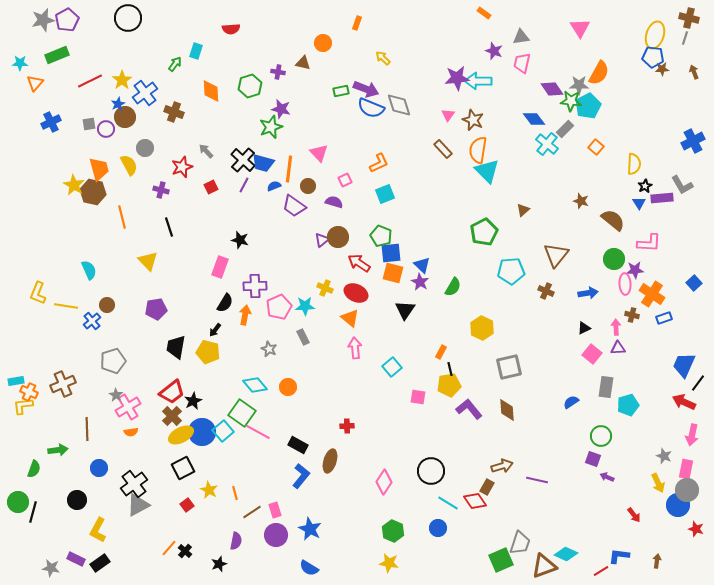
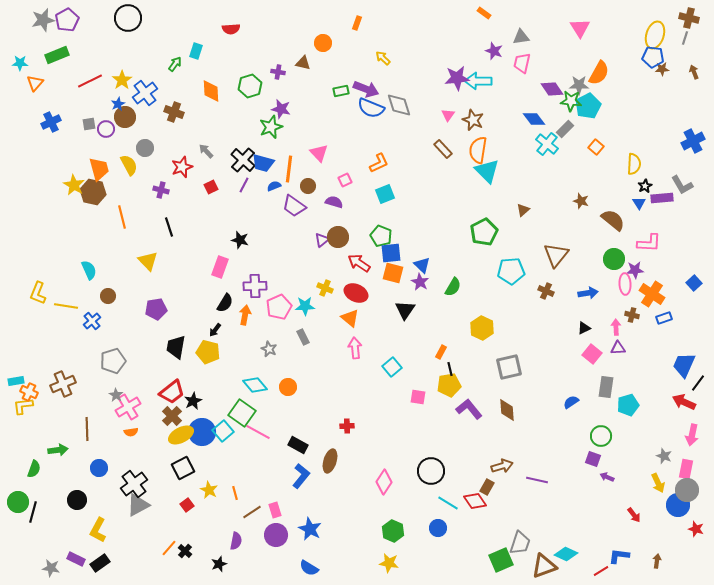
brown circle at (107, 305): moved 1 px right, 9 px up
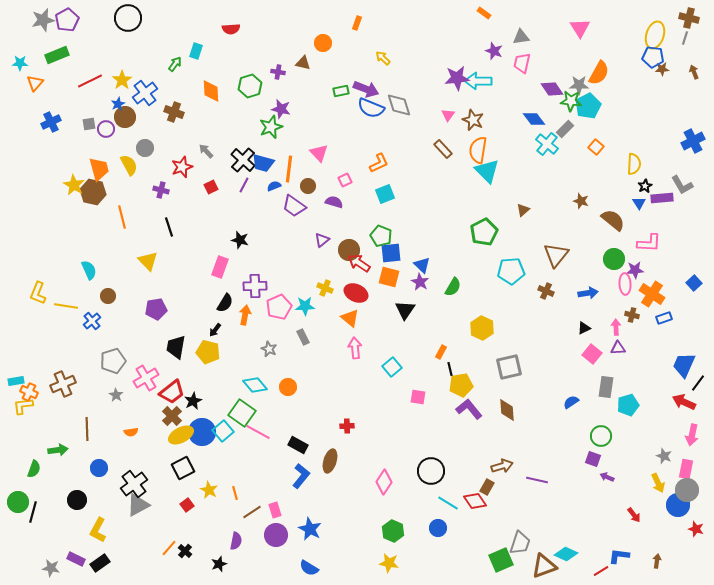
brown circle at (338, 237): moved 11 px right, 13 px down
orange square at (393, 273): moved 4 px left, 4 px down
yellow pentagon at (449, 385): moved 12 px right
pink cross at (128, 407): moved 18 px right, 29 px up
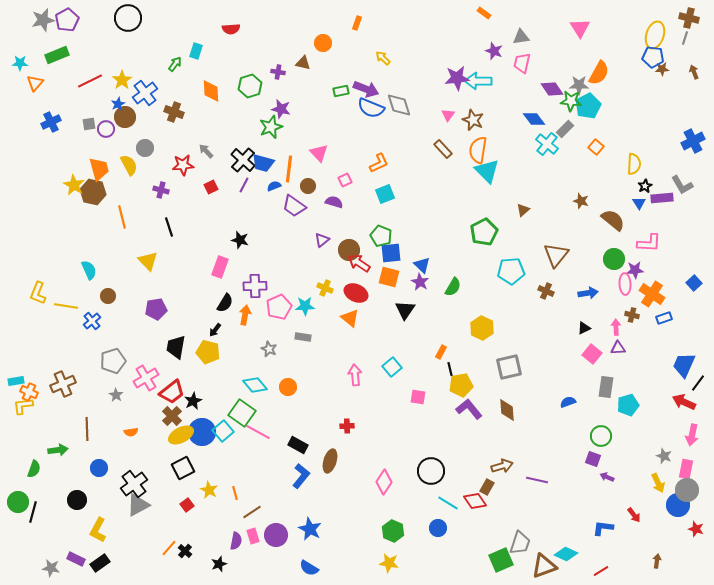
red star at (182, 167): moved 1 px right, 2 px up; rotated 15 degrees clockwise
gray rectangle at (303, 337): rotated 56 degrees counterclockwise
pink arrow at (355, 348): moved 27 px down
blue semicircle at (571, 402): moved 3 px left; rotated 14 degrees clockwise
pink rectangle at (275, 510): moved 22 px left, 26 px down
blue L-shape at (619, 556): moved 16 px left, 28 px up
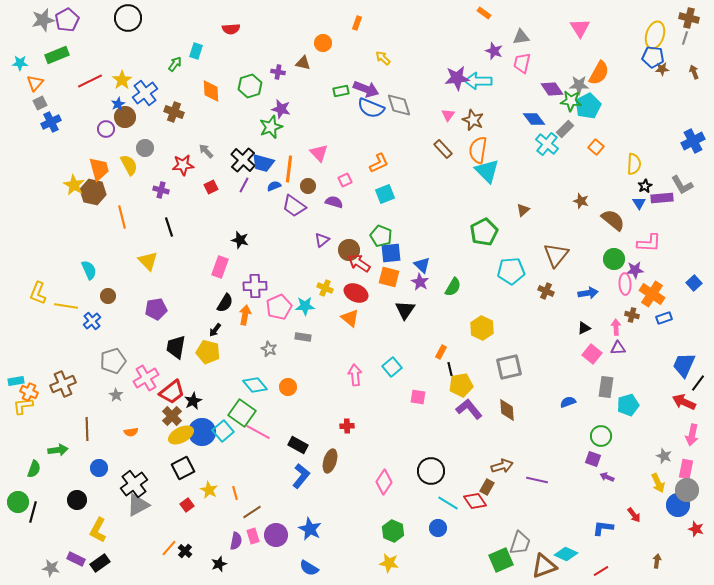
gray square at (89, 124): moved 49 px left, 21 px up; rotated 16 degrees counterclockwise
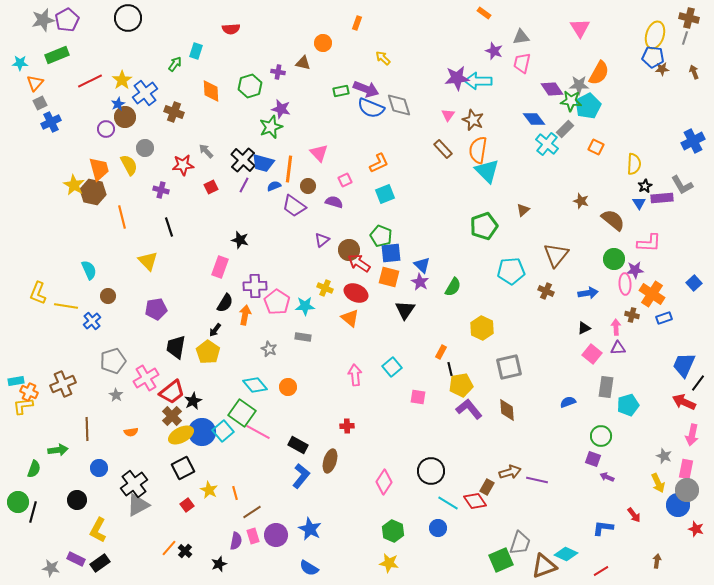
orange square at (596, 147): rotated 14 degrees counterclockwise
green pentagon at (484, 232): moved 6 px up; rotated 8 degrees clockwise
pink pentagon at (279, 307): moved 2 px left, 5 px up; rotated 15 degrees counterclockwise
yellow pentagon at (208, 352): rotated 20 degrees clockwise
brown arrow at (502, 466): moved 8 px right, 6 px down
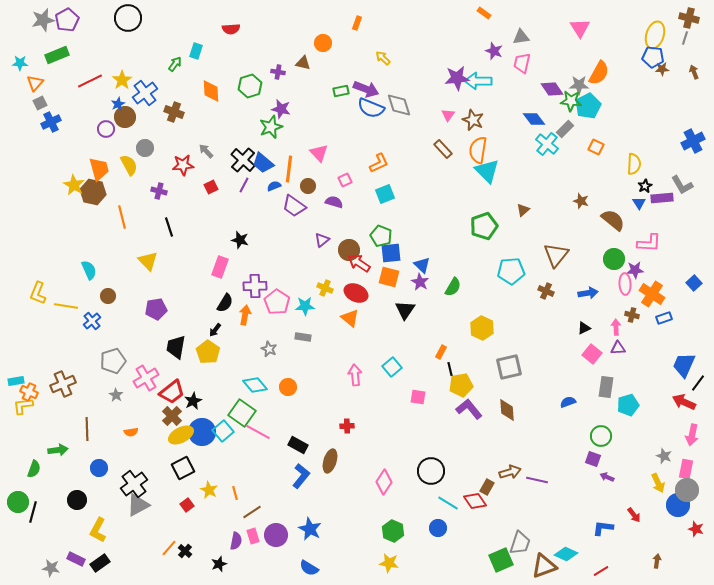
blue trapezoid at (263, 163): rotated 25 degrees clockwise
purple cross at (161, 190): moved 2 px left, 1 px down
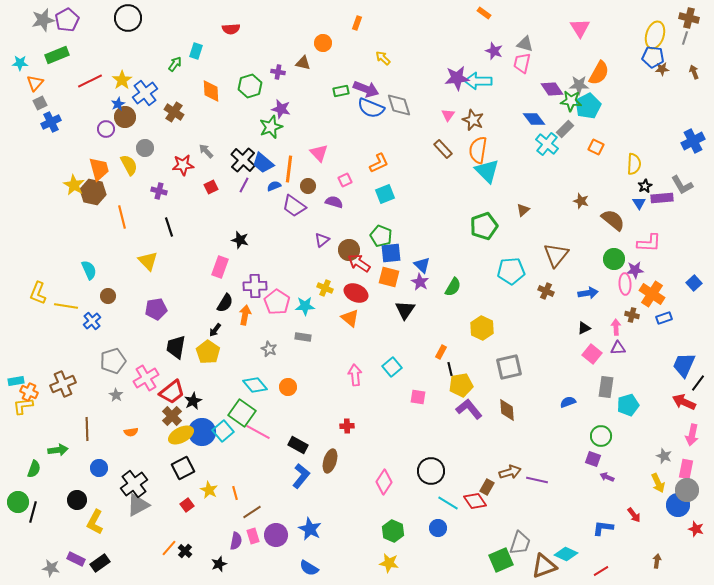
gray triangle at (521, 37): moved 4 px right, 7 px down; rotated 24 degrees clockwise
brown cross at (174, 112): rotated 12 degrees clockwise
yellow L-shape at (98, 530): moved 3 px left, 8 px up
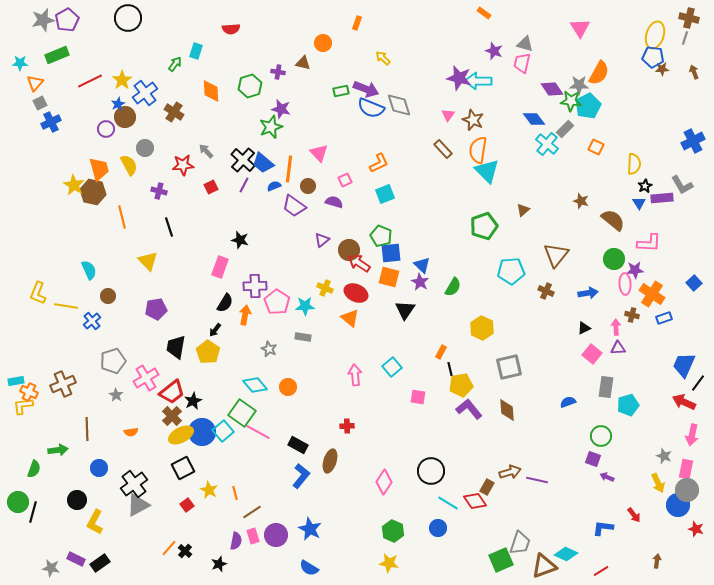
purple star at (457, 78): moved 2 px right; rotated 20 degrees clockwise
